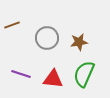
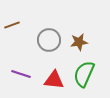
gray circle: moved 2 px right, 2 px down
red triangle: moved 1 px right, 1 px down
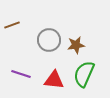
brown star: moved 3 px left, 3 px down
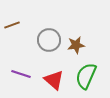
green semicircle: moved 2 px right, 2 px down
red triangle: rotated 35 degrees clockwise
